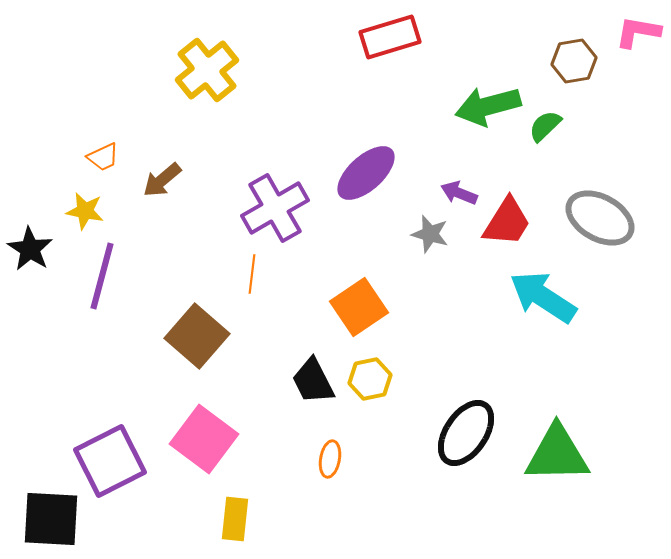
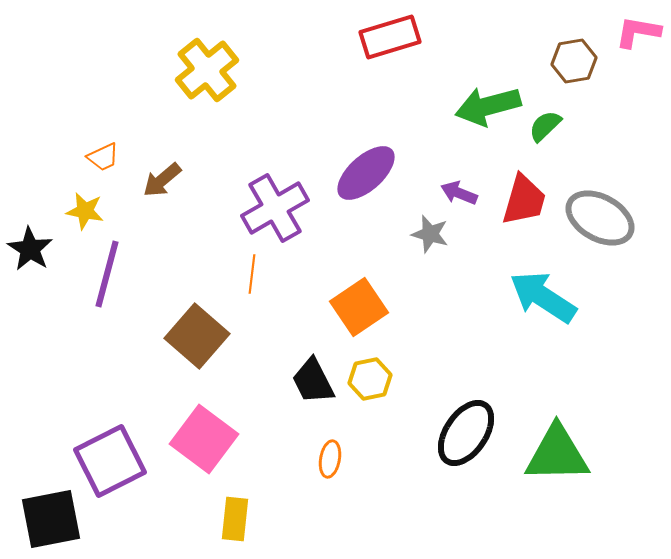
red trapezoid: moved 17 px right, 22 px up; rotated 16 degrees counterclockwise
purple line: moved 5 px right, 2 px up
black square: rotated 14 degrees counterclockwise
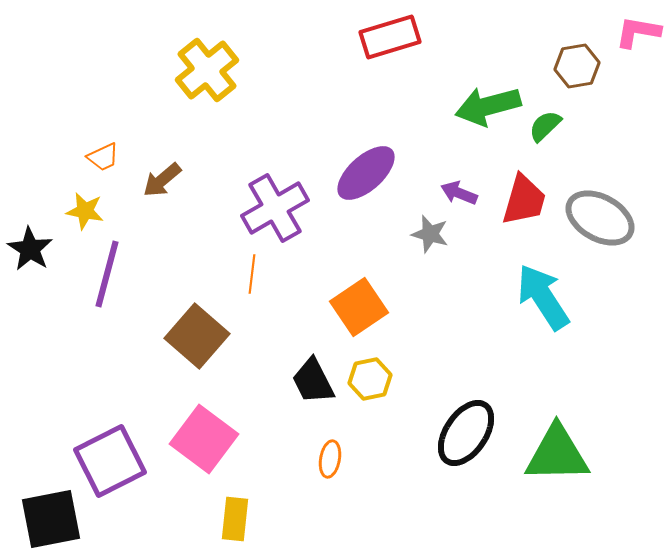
brown hexagon: moved 3 px right, 5 px down
cyan arrow: rotated 24 degrees clockwise
